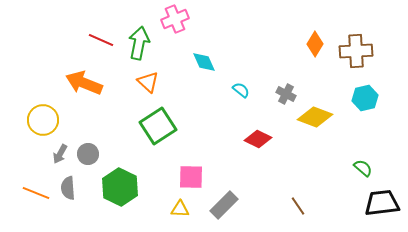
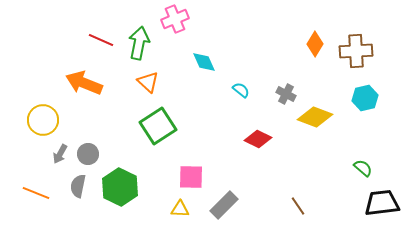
gray semicircle: moved 10 px right, 2 px up; rotated 15 degrees clockwise
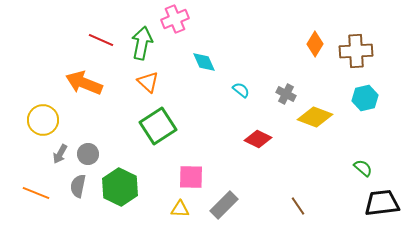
green arrow: moved 3 px right
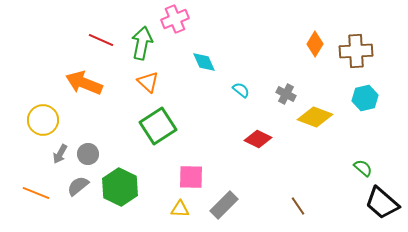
gray semicircle: rotated 40 degrees clockwise
black trapezoid: rotated 132 degrees counterclockwise
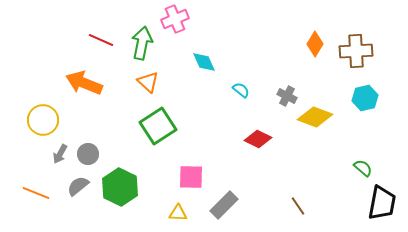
gray cross: moved 1 px right, 2 px down
black trapezoid: rotated 120 degrees counterclockwise
yellow triangle: moved 2 px left, 4 px down
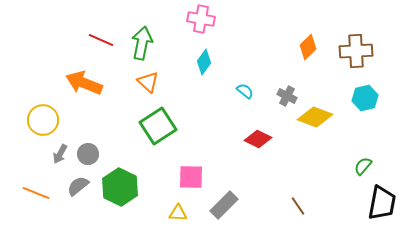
pink cross: moved 26 px right; rotated 32 degrees clockwise
orange diamond: moved 7 px left, 3 px down; rotated 15 degrees clockwise
cyan diamond: rotated 60 degrees clockwise
cyan semicircle: moved 4 px right, 1 px down
green semicircle: moved 2 px up; rotated 90 degrees counterclockwise
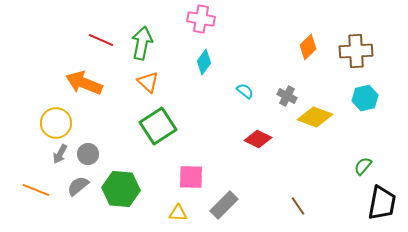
yellow circle: moved 13 px right, 3 px down
green hexagon: moved 1 px right, 2 px down; rotated 21 degrees counterclockwise
orange line: moved 3 px up
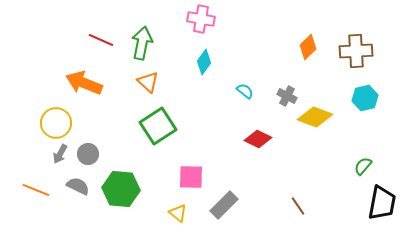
gray semicircle: rotated 65 degrees clockwise
yellow triangle: rotated 36 degrees clockwise
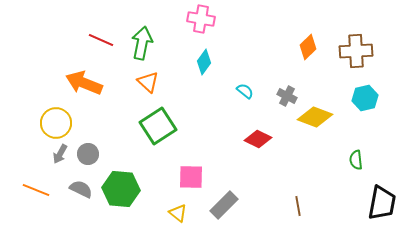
green semicircle: moved 7 px left, 6 px up; rotated 48 degrees counterclockwise
gray semicircle: moved 3 px right, 3 px down
brown line: rotated 24 degrees clockwise
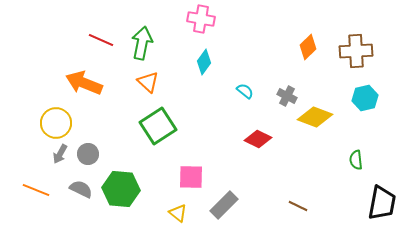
brown line: rotated 54 degrees counterclockwise
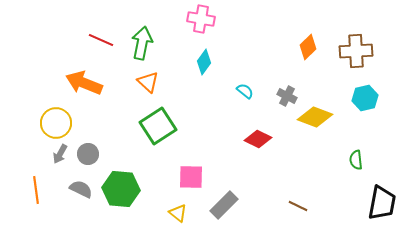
orange line: rotated 60 degrees clockwise
